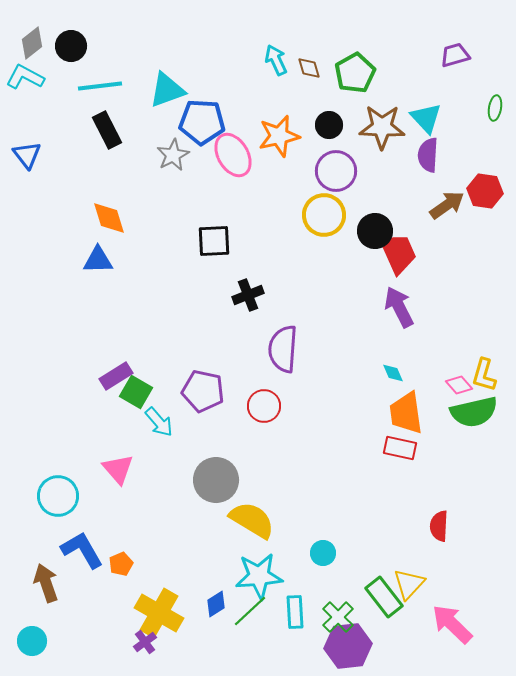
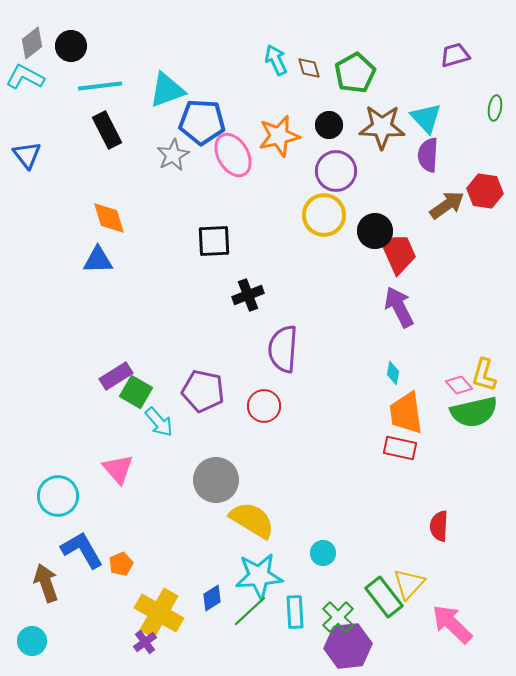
cyan diamond at (393, 373): rotated 35 degrees clockwise
blue diamond at (216, 604): moved 4 px left, 6 px up
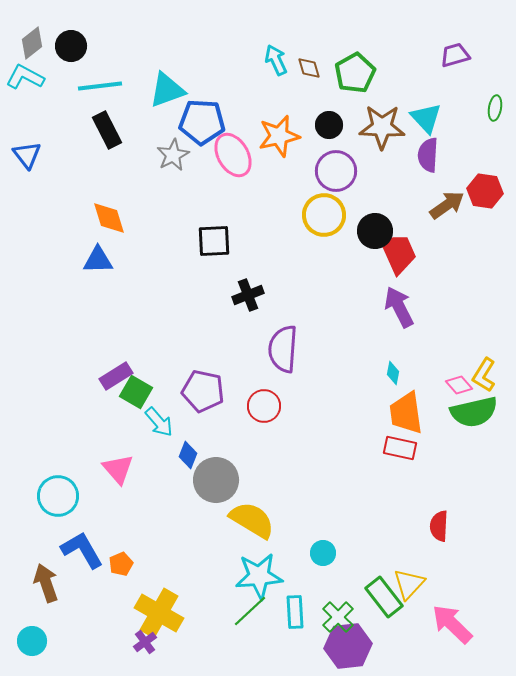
yellow L-shape at (484, 375): rotated 16 degrees clockwise
blue diamond at (212, 598): moved 24 px left, 143 px up; rotated 36 degrees counterclockwise
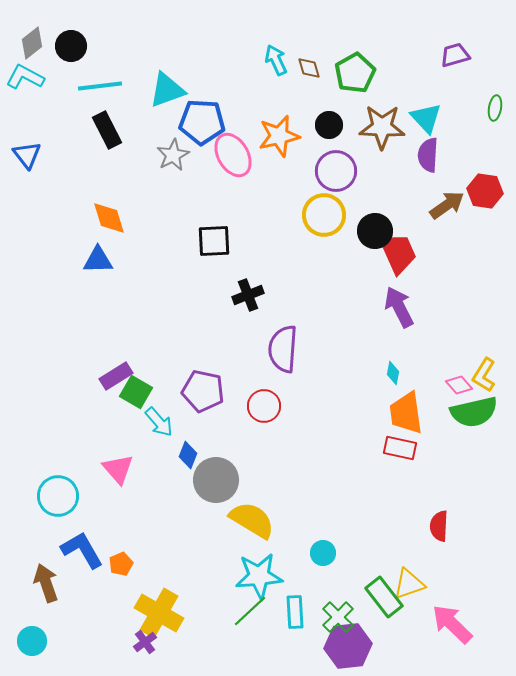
yellow triangle at (409, 584): rotated 28 degrees clockwise
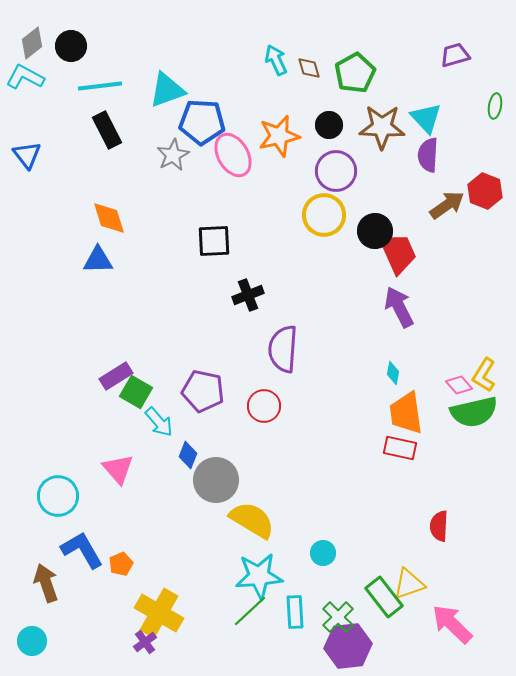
green ellipse at (495, 108): moved 2 px up
red hexagon at (485, 191): rotated 12 degrees clockwise
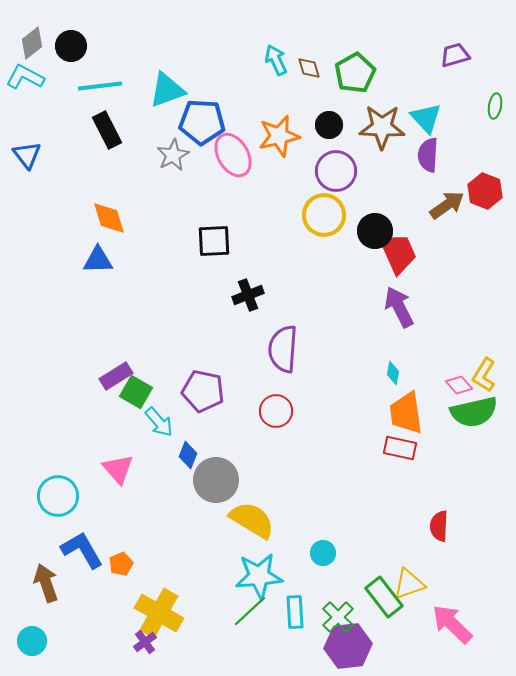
red circle at (264, 406): moved 12 px right, 5 px down
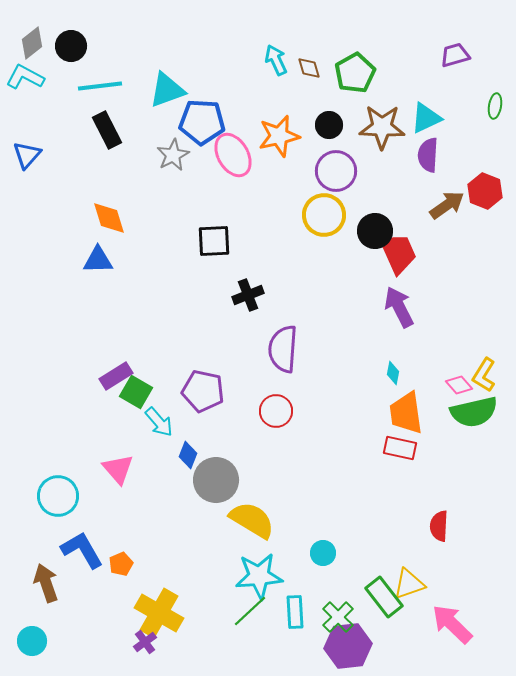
cyan triangle at (426, 118): rotated 48 degrees clockwise
blue triangle at (27, 155): rotated 20 degrees clockwise
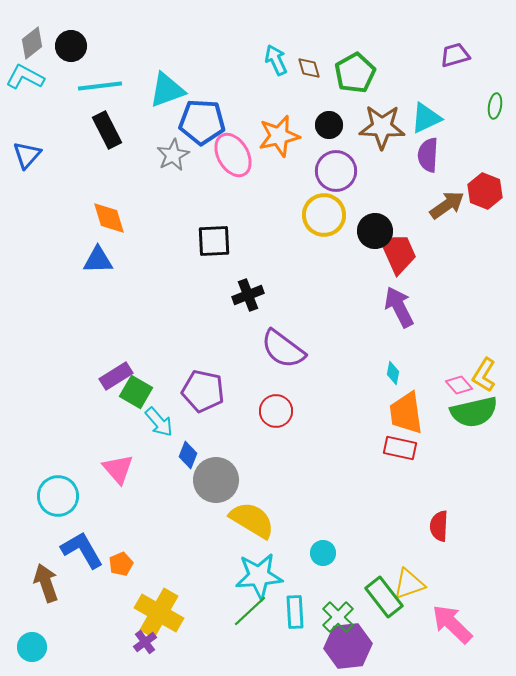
purple semicircle at (283, 349): rotated 57 degrees counterclockwise
cyan circle at (32, 641): moved 6 px down
